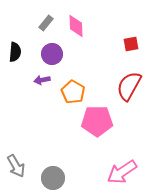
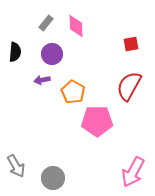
pink arrow: moved 11 px right; rotated 28 degrees counterclockwise
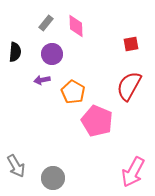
pink pentagon: rotated 24 degrees clockwise
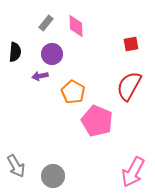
purple arrow: moved 2 px left, 4 px up
gray circle: moved 2 px up
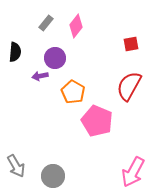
pink diamond: rotated 40 degrees clockwise
purple circle: moved 3 px right, 4 px down
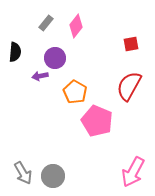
orange pentagon: moved 2 px right
gray arrow: moved 7 px right, 7 px down
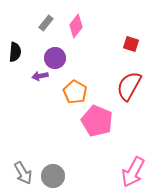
red square: rotated 28 degrees clockwise
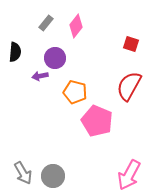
orange pentagon: rotated 15 degrees counterclockwise
pink arrow: moved 4 px left, 3 px down
